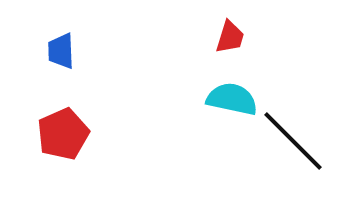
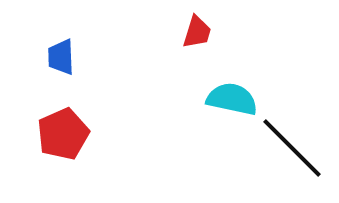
red trapezoid: moved 33 px left, 5 px up
blue trapezoid: moved 6 px down
black line: moved 1 px left, 7 px down
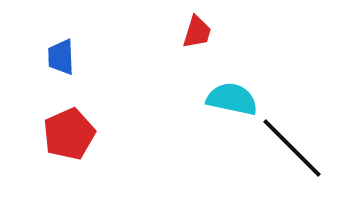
red pentagon: moved 6 px right
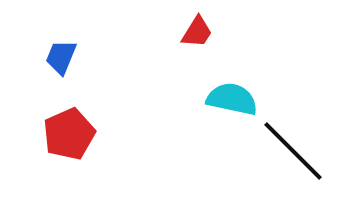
red trapezoid: rotated 15 degrees clockwise
blue trapezoid: rotated 24 degrees clockwise
black line: moved 1 px right, 3 px down
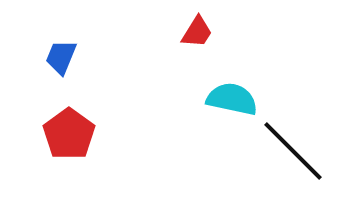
red pentagon: rotated 12 degrees counterclockwise
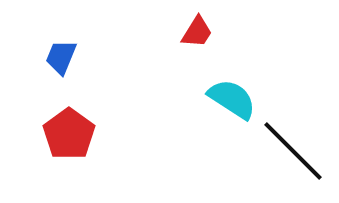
cyan semicircle: rotated 21 degrees clockwise
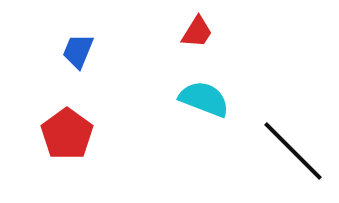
blue trapezoid: moved 17 px right, 6 px up
cyan semicircle: moved 28 px left; rotated 12 degrees counterclockwise
red pentagon: moved 2 px left
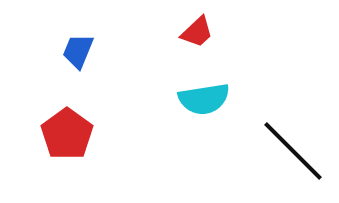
red trapezoid: rotated 15 degrees clockwise
cyan semicircle: rotated 150 degrees clockwise
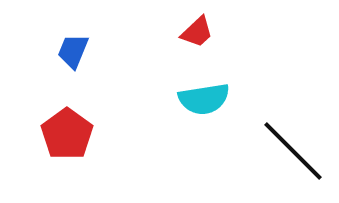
blue trapezoid: moved 5 px left
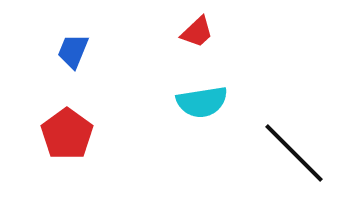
cyan semicircle: moved 2 px left, 3 px down
black line: moved 1 px right, 2 px down
